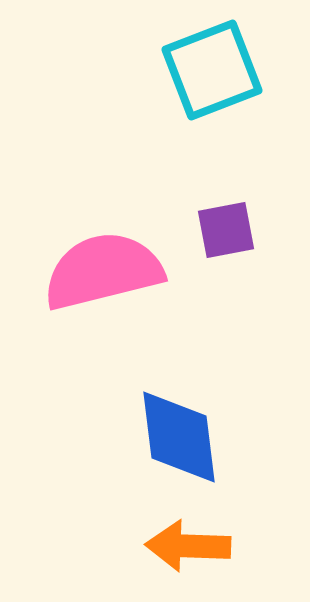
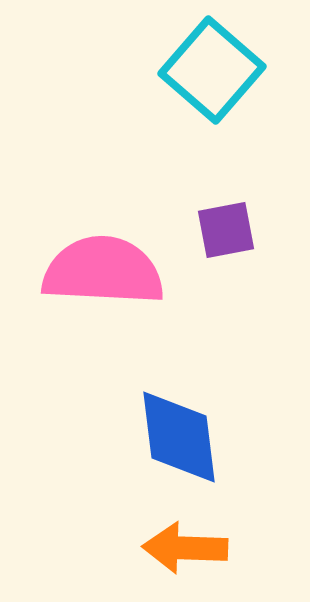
cyan square: rotated 28 degrees counterclockwise
pink semicircle: rotated 17 degrees clockwise
orange arrow: moved 3 px left, 2 px down
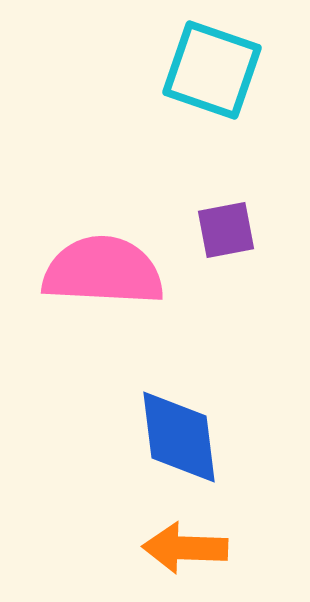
cyan square: rotated 22 degrees counterclockwise
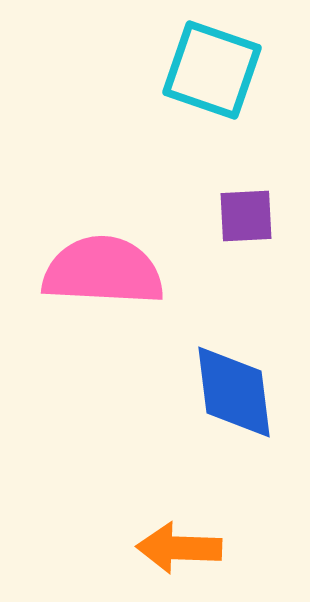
purple square: moved 20 px right, 14 px up; rotated 8 degrees clockwise
blue diamond: moved 55 px right, 45 px up
orange arrow: moved 6 px left
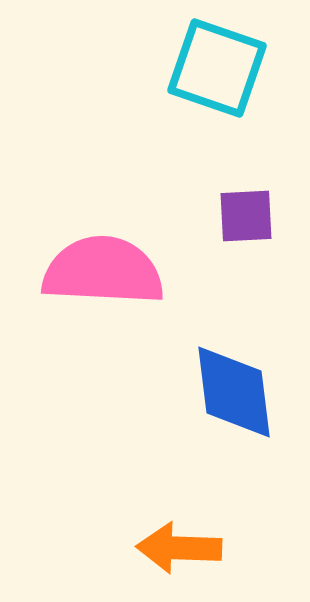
cyan square: moved 5 px right, 2 px up
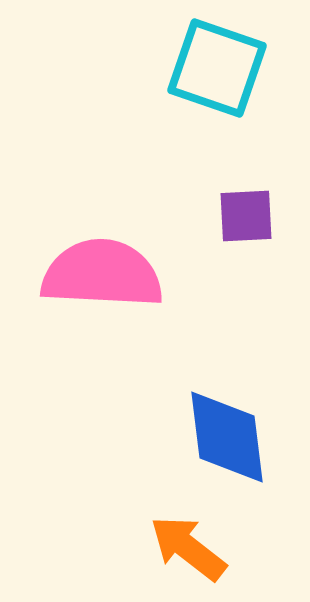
pink semicircle: moved 1 px left, 3 px down
blue diamond: moved 7 px left, 45 px down
orange arrow: moved 9 px right; rotated 36 degrees clockwise
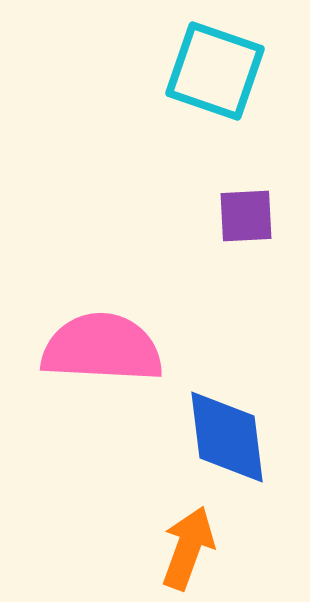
cyan square: moved 2 px left, 3 px down
pink semicircle: moved 74 px down
orange arrow: rotated 72 degrees clockwise
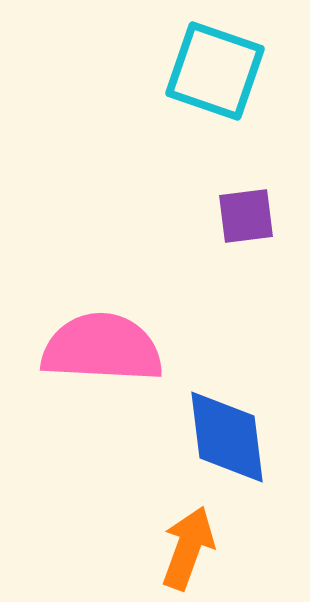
purple square: rotated 4 degrees counterclockwise
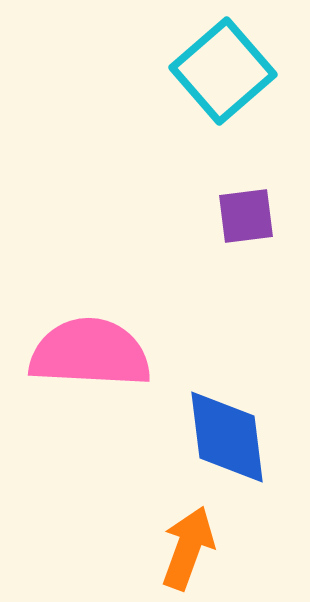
cyan square: moved 8 px right; rotated 30 degrees clockwise
pink semicircle: moved 12 px left, 5 px down
